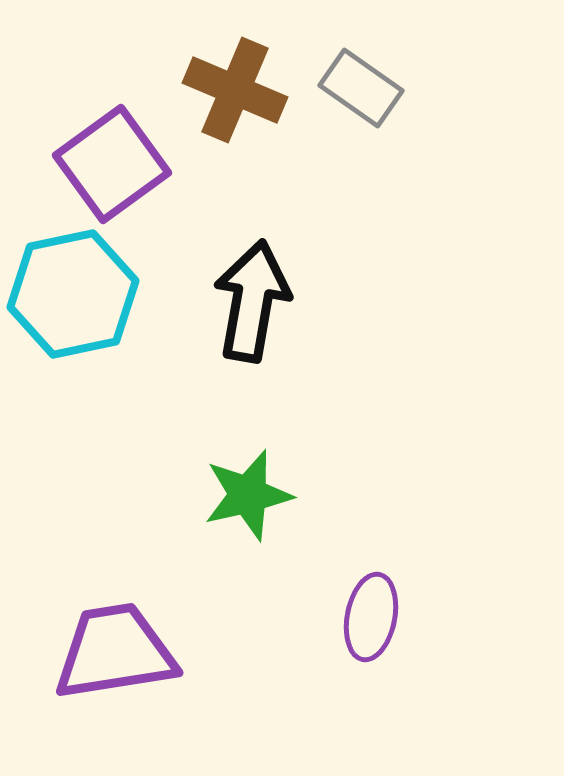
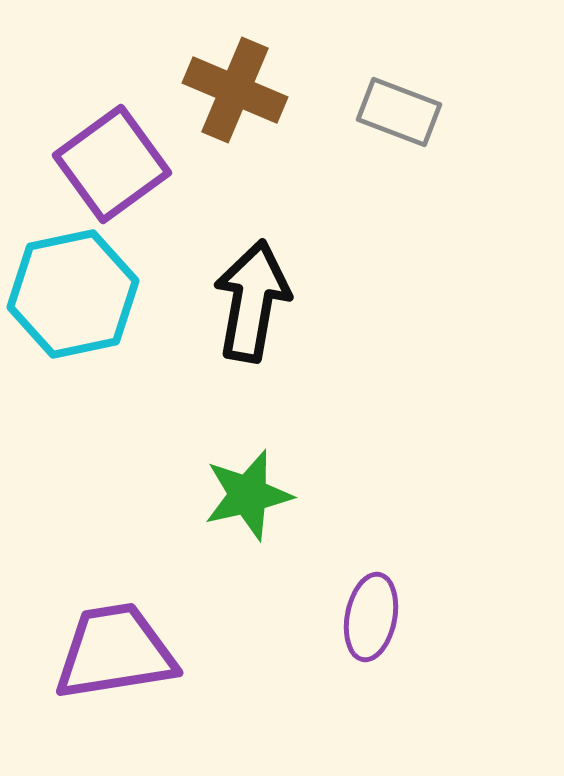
gray rectangle: moved 38 px right, 24 px down; rotated 14 degrees counterclockwise
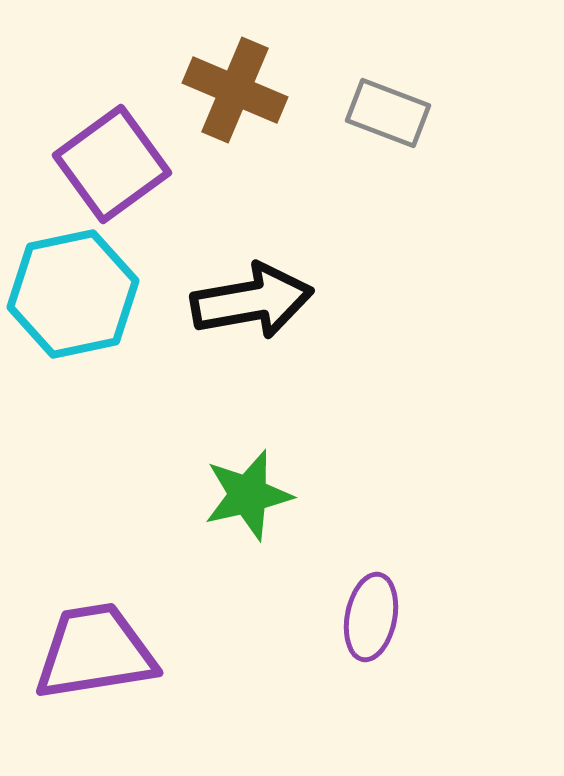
gray rectangle: moved 11 px left, 1 px down
black arrow: rotated 70 degrees clockwise
purple trapezoid: moved 20 px left
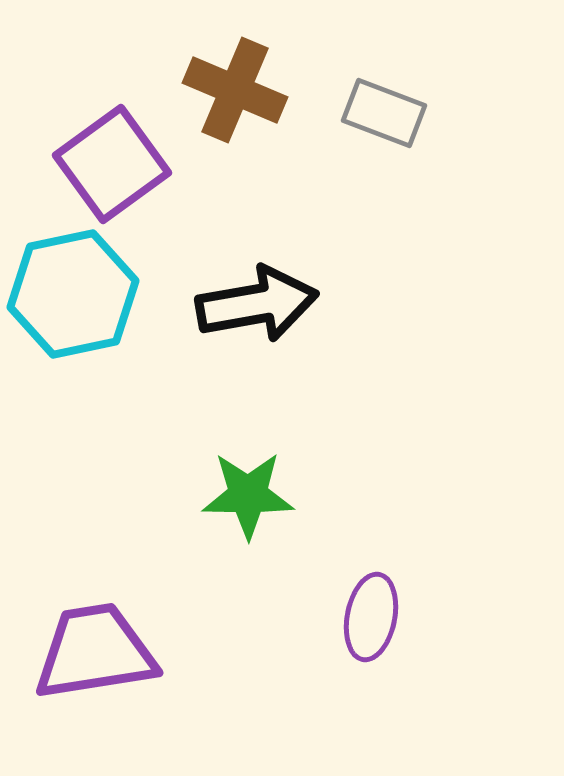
gray rectangle: moved 4 px left
black arrow: moved 5 px right, 3 px down
green star: rotated 14 degrees clockwise
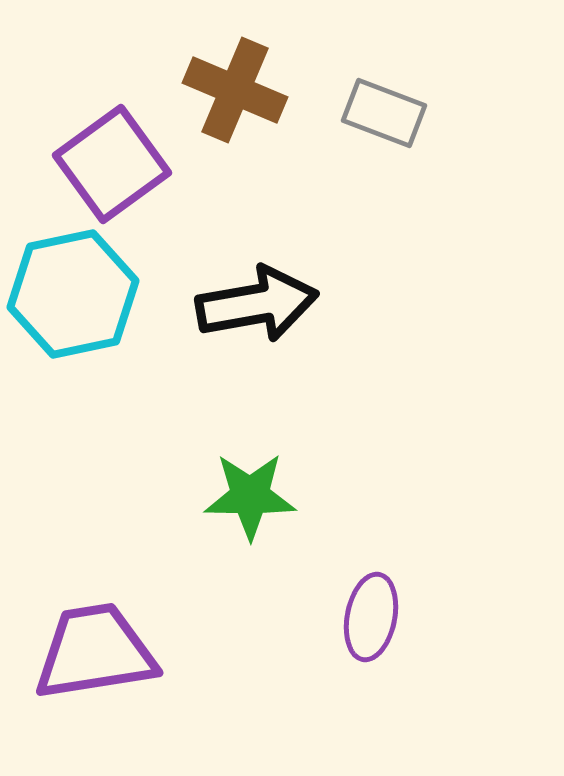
green star: moved 2 px right, 1 px down
